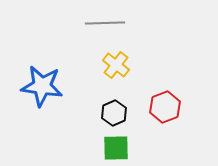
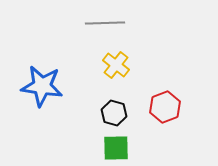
black hexagon: rotated 20 degrees counterclockwise
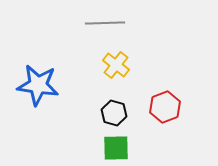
blue star: moved 4 px left, 1 px up
